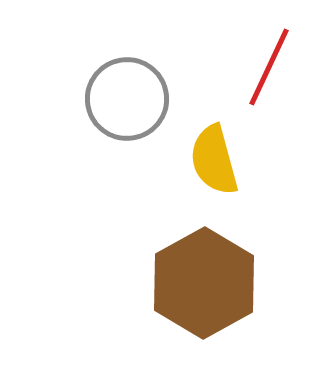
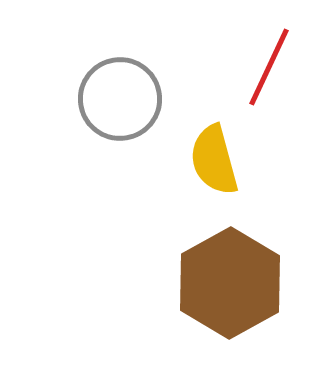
gray circle: moved 7 px left
brown hexagon: moved 26 px right
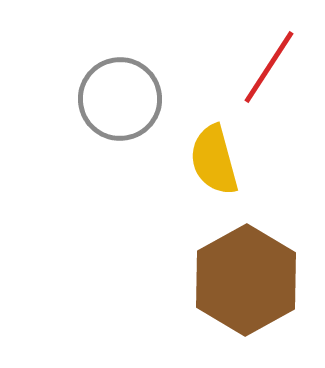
red line: rotated 8 degrees clockwise
brown hexagon: moved 16 px right, 3 px up
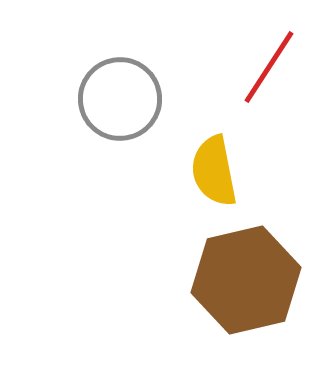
yellow semicircle: moved 11 px down; rotated 4 degrees clockwise
brown hexagon: rotated 16 degrees clockwise
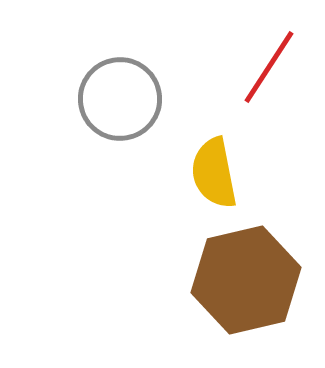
yellow semicircle: moved 2 px down
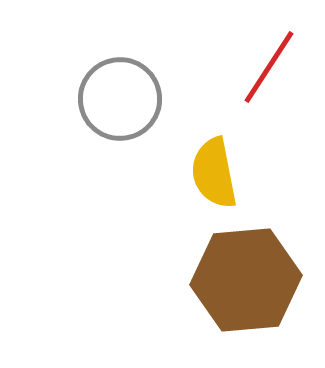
brown hexagon: rotated 8 degrees clockwise
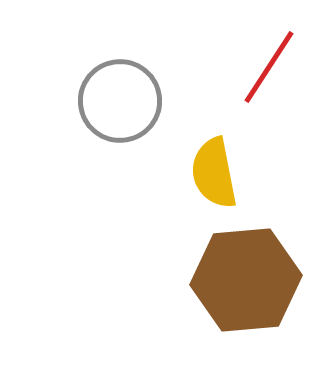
gray circle: moved 2 px down
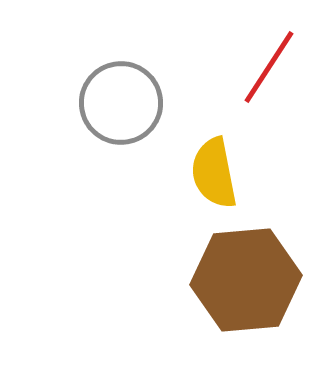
gray circle: moved 1 px right, 2 px down
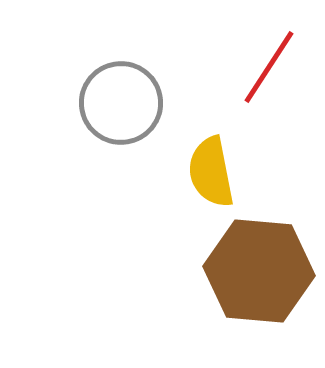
yellow semicircle: moved 3 px left, 1 px up
brown hexagon: moved 13 px right, 9 px up; rotated 10 degrees clockwise
